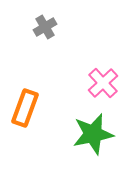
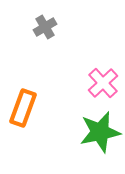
orange rectangle: moved 2 px left
green star: moved 7 px right, 2 px up
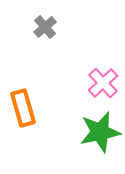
gray cross: rotated 10 degrees counterclockwise
orange rectangle: rotated 36 degrees counterclockwise
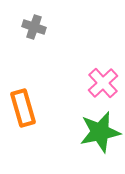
gray cross: moved 11 px left; rotated 30 degrees counterclockwise
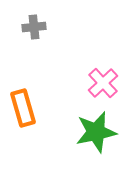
gray cross: rotated 25 degrees counterclockwise
green star: moved 4 px left
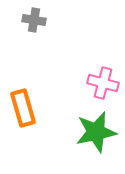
gray cross: moved 7 px up; rotated 15 degrees clockwise
pink cross: rotated 32 degrees counterclockwise
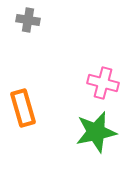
gray cross: moved 6 px left
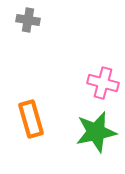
orange rectangle: moved 8 px right, 11 px down
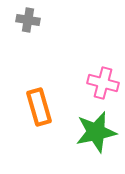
orange rectangle: moved 8 px right, 12 px up
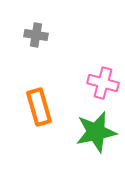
gray cross: moved 8 px right, 15 px down
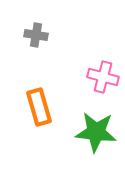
pink cross: moved 6 px up
green star: rotated 18 degrees clockwise
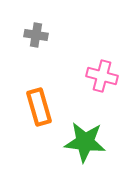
pink cross: moved 1 px left, 1 px up
green star: moved 11 px left, 10 px down
